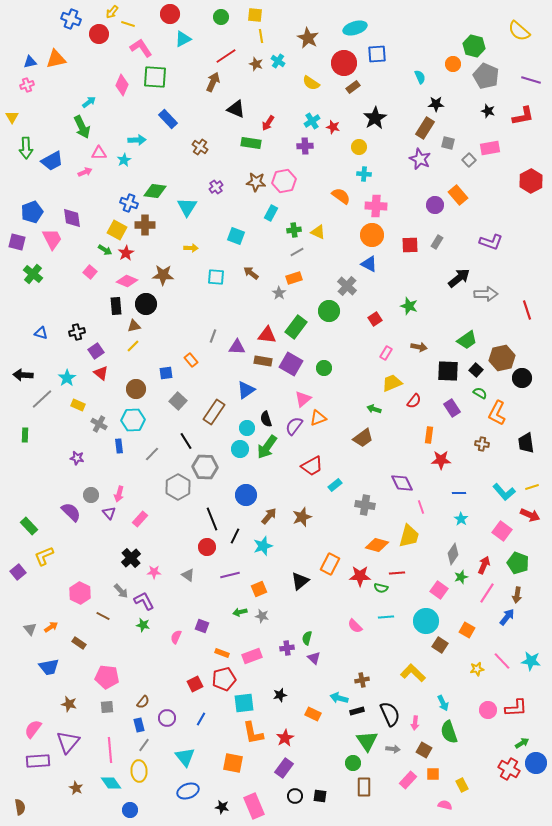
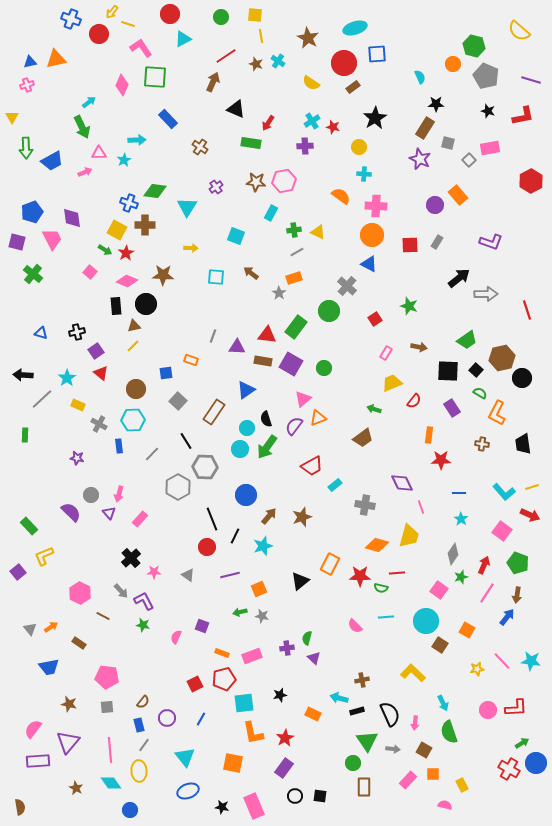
orange rectangle at (191, 360): rotated 32 degrees counterclockwise
black trapezoid at (526, 443): moved 3 px left, 1 px down
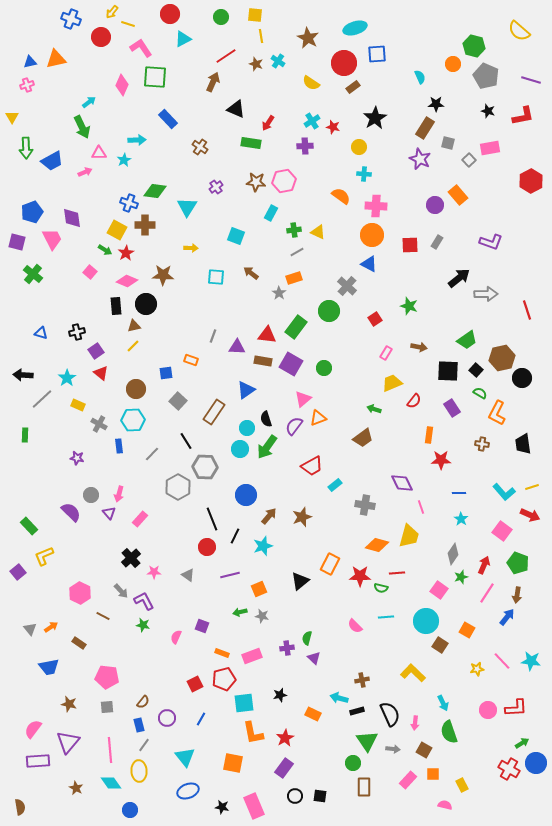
red circle at (99, 34): moved 2 px right, 3 px down
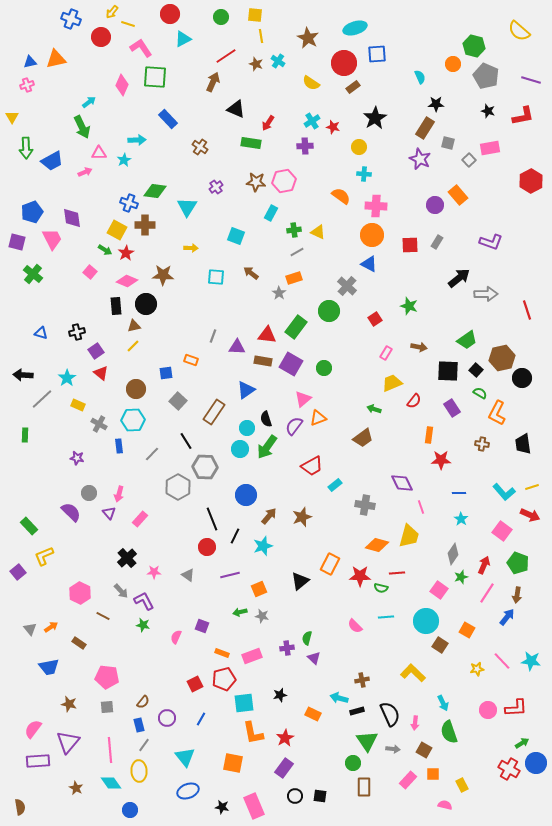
gray circle at (91, 495): moved 2 px left, 2 px up
black cross at (131, 558): moved 4 px left
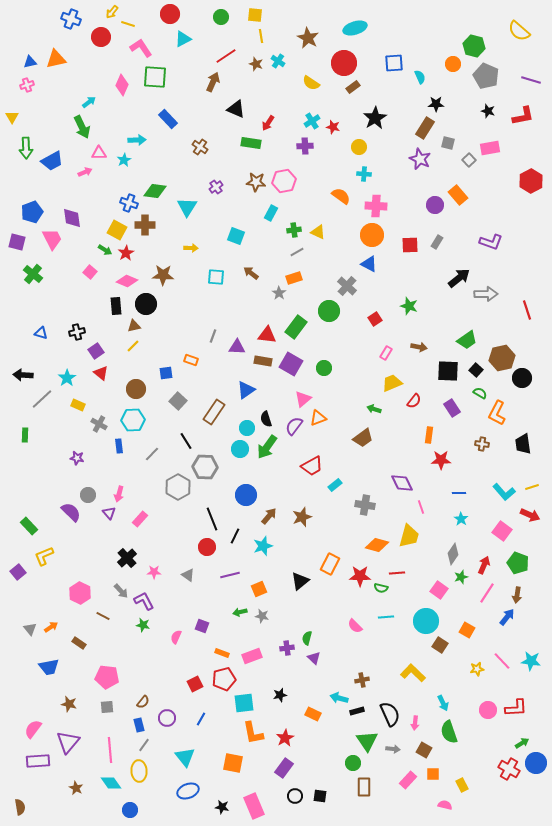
blue square at (377, 54): moved 17 px right, 9 px down
gray circle at (89, 493): moved 1 px left, 2 px down
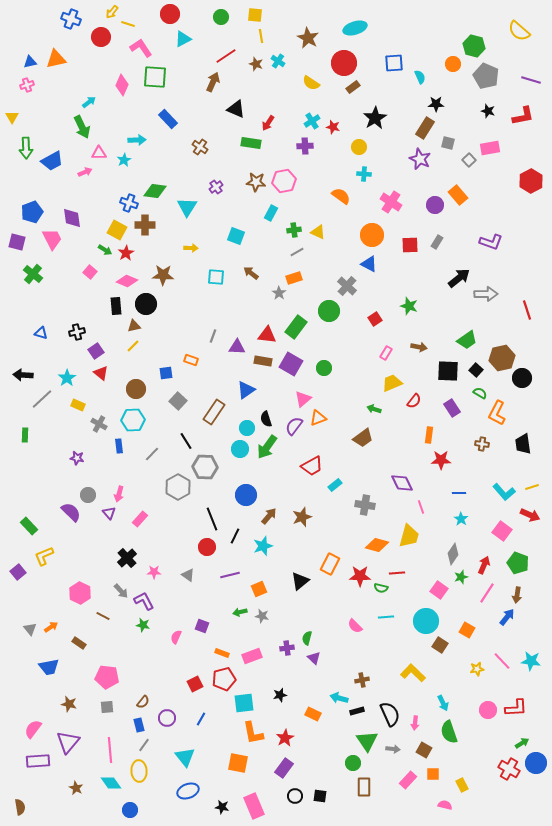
pink cross at (376, 206): moved 15 px right, 4 px up; rotated 30 degrees clockwise
orange square at (233, 763): moved 5 px right
